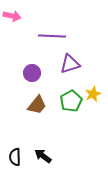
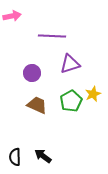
pink arrow: rotated 24 degrees counterclockwise
brown trapezoid: rotated 105 degrees counterclockwise
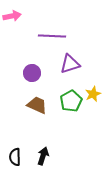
black arrow: rotated 72 degrees clockwise
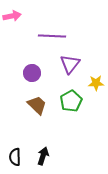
purple triangle: rotated 35 degrees counterclockwise
yellow star: moved 3 px right, 11 px up; rotated 21 degrees clockwise
brown trapezoid: rotated 20 degrees clockwise
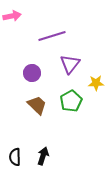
purple line: rotated 20 degrees counterclockwise
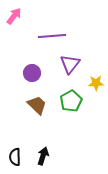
pink arrow: moved 2 px right; rotated 42 degrees counterclockwise
purple line: rotated 12 degrees clockwise
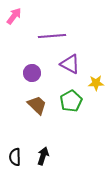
purple triangle: rotated 40 degrees counterclockwise
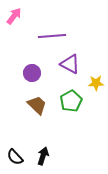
black semicircle: rotated 42 degrees counterclockwise
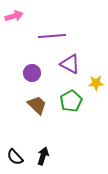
pink arrow: rotated 36 degrees clockwise
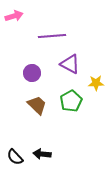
black arrow: moved 1 px left, 2 px up; rotated 102 degrees counterclockwise
